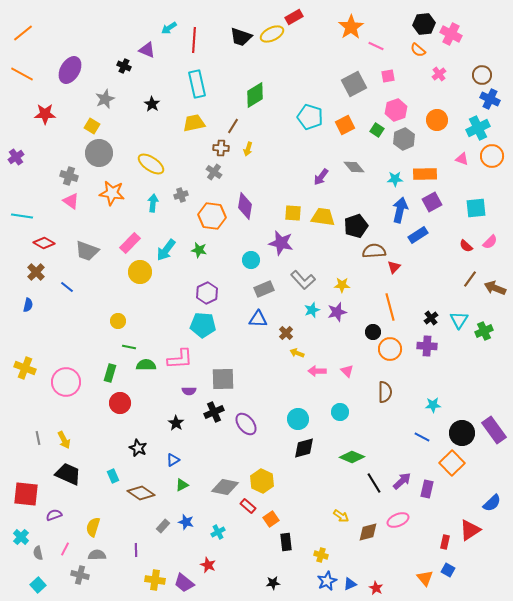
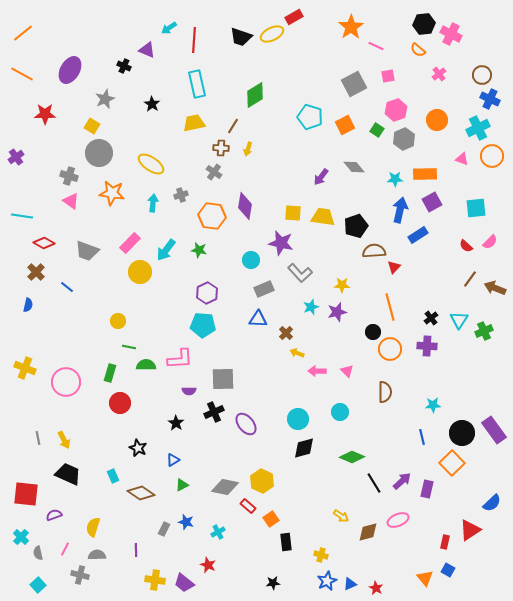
gray L-shape at (303, 280): moved 3 px left, 7 px up
cyan star at (312, 310): moved 1 px left, 3 px up
blue line at (422, 437): rotated 49 degrees clockwise
gray rectangle at (163, 526): moved 1 px right, 3 px down; rotated 16 degrees counterclockwise
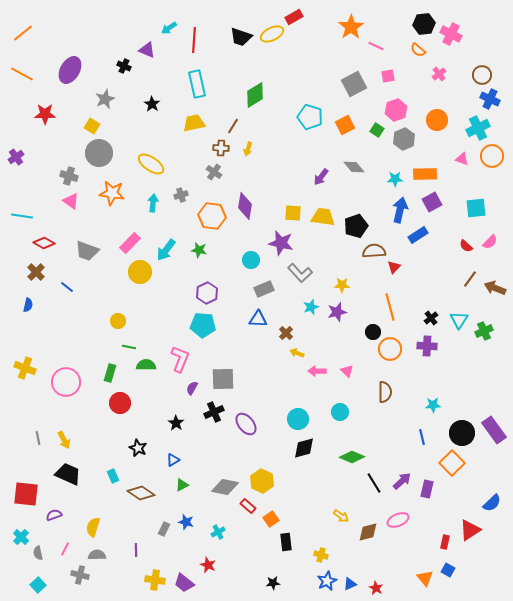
pink L-shape at (180, 359): rotated 64 degrees counterclockwise
purple semicircle at (189, 391): moved 3 px right, 3 px up; rotated 120 degrees clockwise
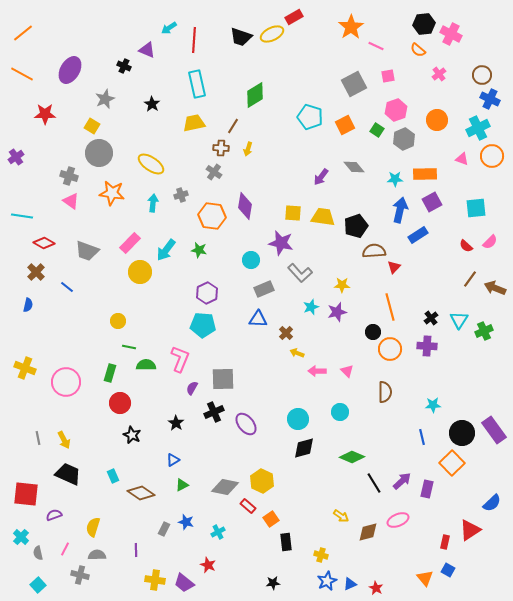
black star at (138, 448): moved 6 px left, 13 px up
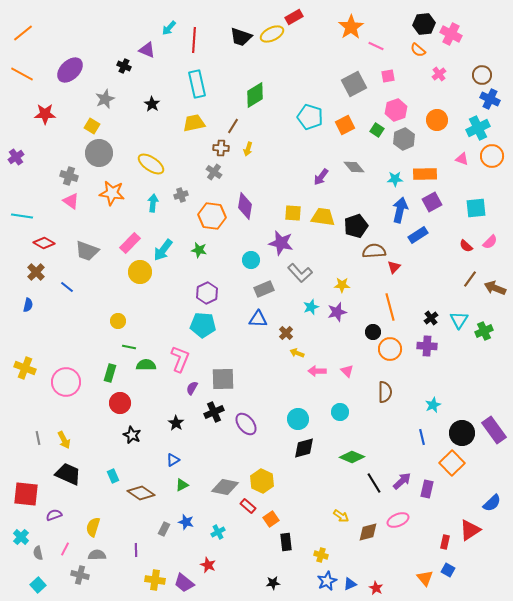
cyan arrow at (169, 28): rotated 14 degrees counterclockwise
purple ellipse at (70, 70): rotated 16 degrees clockwise
cyan arrow at (166, 250): moved 3 px left
cyan star at (433, 405): rotated 21 degrees counterclockwise
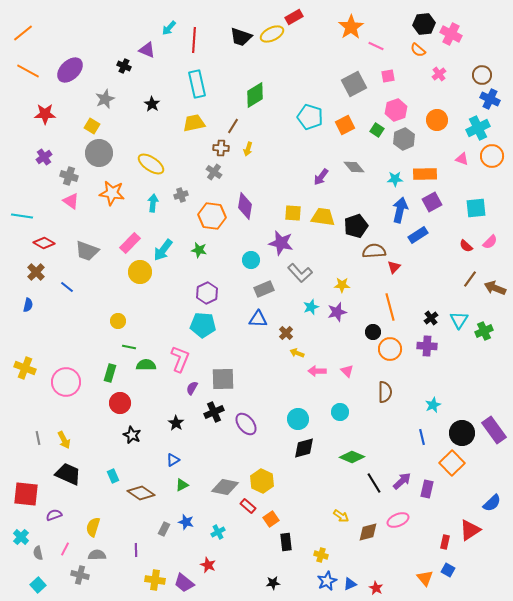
orange line at (22, 74): moved 6 px right, 3 px up
purple cross at (16, 157): moved 28 px right
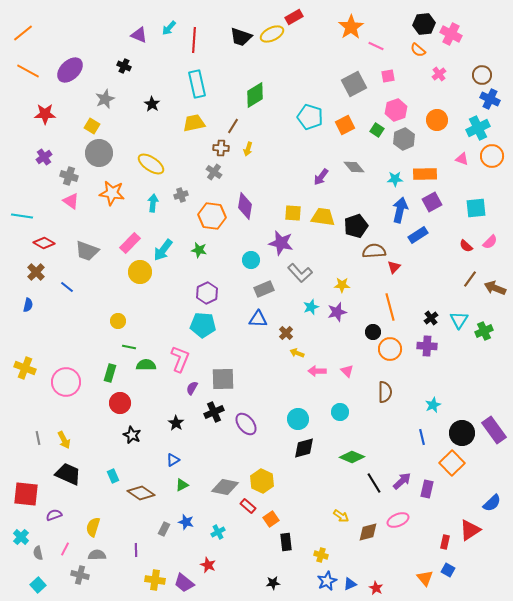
purple triangle at (147, 50): moved 8 px left, 15 px up
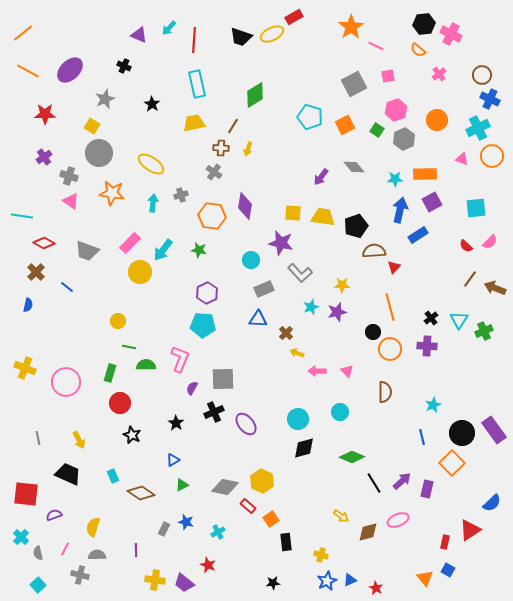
yellow arrow at (64, 440): moved 15 px right
blue triangle at (350, 584): moved 4 px up
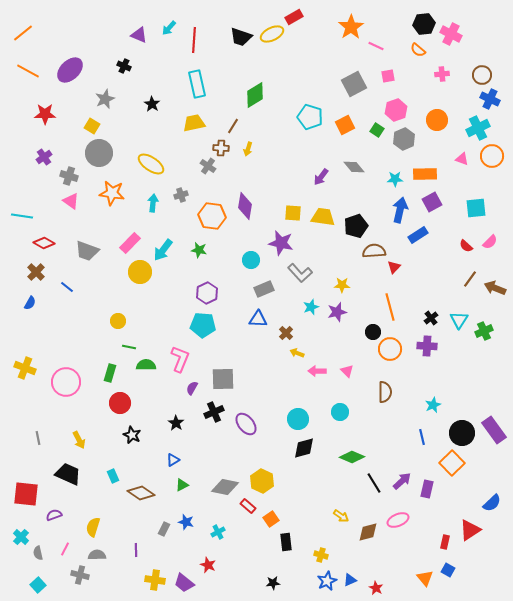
pink cross at (439, 74): moved 3 px right; rotated 32 degrees clockwise
gray cross at (214, 172): moved 6 px left, 6 px up
blue semicircle at (28, 305): moved 2 px right, 2 px up; rotated 16 degrees clockwise
